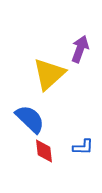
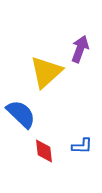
yellow triangle: moved 3 px left, 2 px up
blue semicircle: moved 9 px left, 5 px up
blue L-shape: moved 1 px left, 1 px up
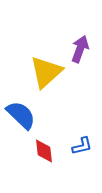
blue semicircle: moved 1 px down
blue L-shape: rotated 15 degrees counterclockwise
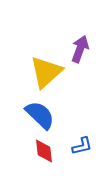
blue semicircle: moved 19 px right
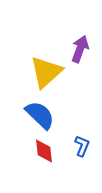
blue L-shape: rotated 55 degrees counterclockwise
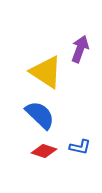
yellow triangle: rotated 45 degrees counterclockwise
blue L-shape: moved 2 px left, 1 px down; rotated 80 degrees clockwise
red diamond: rotated 65 degrees counterclockwise
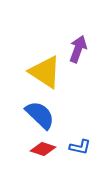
purple arrow: moved 2 px left
yellow triangle: moved 1 px left
red diamond: moved 1 px left, 2 px up
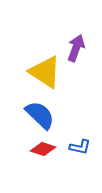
purple arrow: moved 2 px left, 1 px up
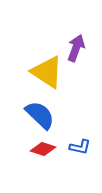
yellow triangle: moved 2 px right
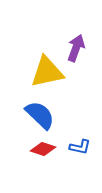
yellow triangle: rotated 45 degrees counterclockwise
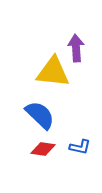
purple arrow: rotated 24 degrees counterclockwise
yellow triangle: moved 6 px right; rotated 18 degrees clockwise
red diamond: rotated 10 degrees counterclockwise
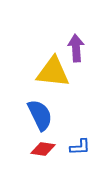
blue semicircle: rotated 20 degrees clockwise
blue L-shape: rotated 15 degrees counterclockwise
